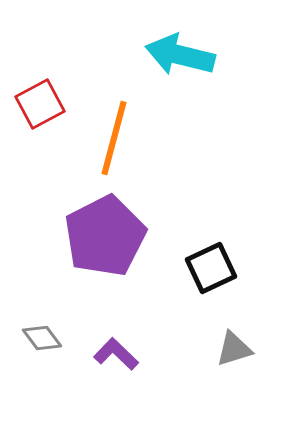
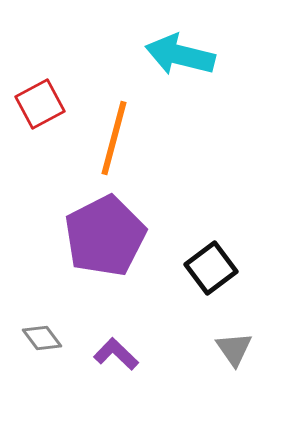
black square: rotated 12 degrees counterclockwise
gray triangle: rotated 48 degrees counterclockwise
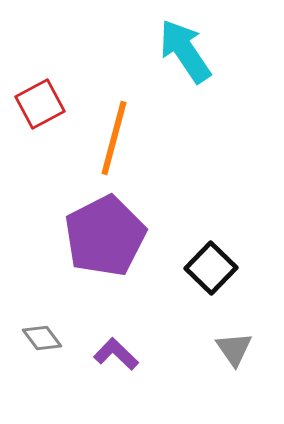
cyan arrow: moved 5 px right, 4 px up; rotated 42 degrees clockwise
black square: rotated 9 degrees counterclockwise
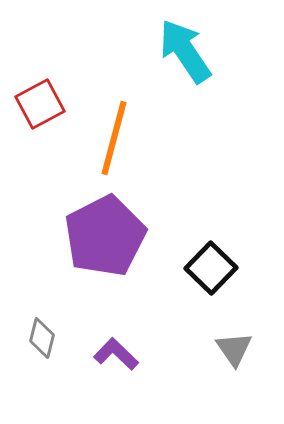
gray diamond: rotated 51 degrees clockwise
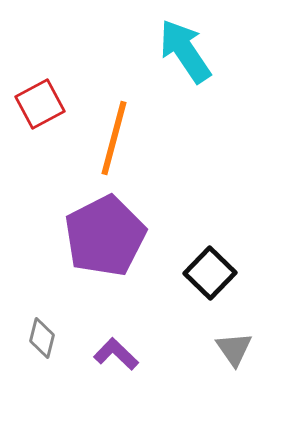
black square: moved 1 px left, 5 px down
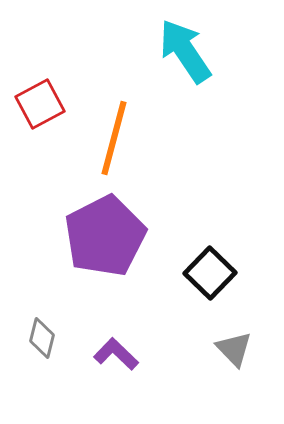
gray triangle: rotated 9 degrees counterclockwise
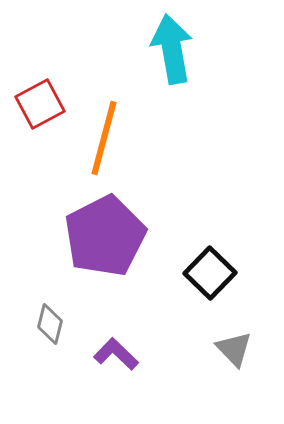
cyan arrow: moved 13 px left, 2 px up; rotated 24 degrees clockwise
orange line: moved 10 px left
gray diamond: moved 8 px right, 14 px up
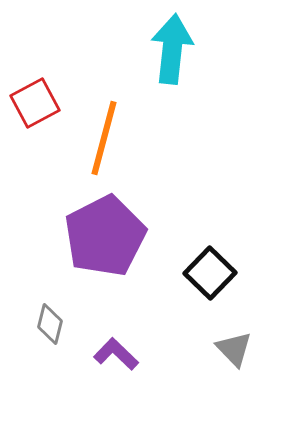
cyan arrow: rotated 16 degrees clockwise
red square: moved 5 px left, 1 px up
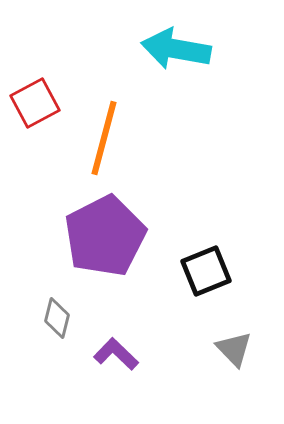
cyan arrow: moved 4 px right; rotated 86 degrees counterclockwise
black square: moved 4 px left, 2 px up; rotated 24 degrees clockwise
gray diamond: moved 7 px right, 6 px up
